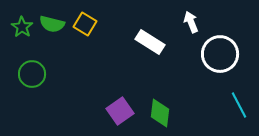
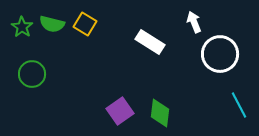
white arrow: moved 3 px right
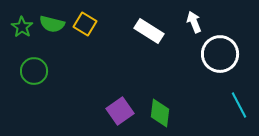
white rectangle: moved 1 px left, 11 px up
green circle: moved 2 px right, 3 px up
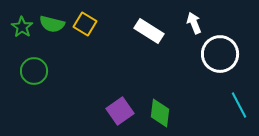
white arrow: moved 1 px down
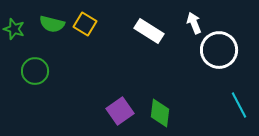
green star: moved 8 px left, 2 px down; rotated 15 degrees counterclockwise
white circle: moved 1 px left, 4 px up
green circle: moved 1 px right
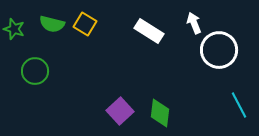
purple square: rotated 8 degrees counterclockwise
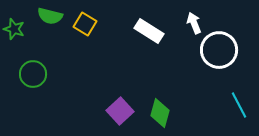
green semicircle: moved 2 px left, 8 px up
green circle: moved 2 px left, 3 px down
green diamond: rotated 8 degrees clockwise
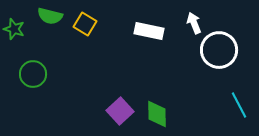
white rectangle: rotated 20 degrees counterclockwise
green diamond: moved 3 px left, 1 px down; rotated 16 degrees counterclockwise
